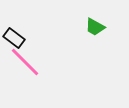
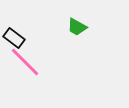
green trapezoid: moved 18 px left
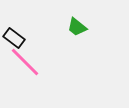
green trapezoid: rotated 10 degrees clockwise
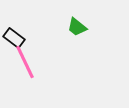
pink line: rotated 20 degrees clockwise
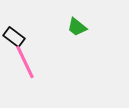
black rectangle: moved 1 px up
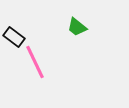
pink line: moved 10 px right
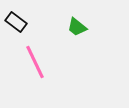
black rectangle: moved 2 px right, 15 px up
